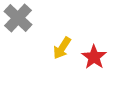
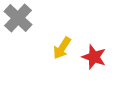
red star: rotated 15 degrees counterclockwise
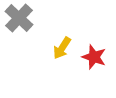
gray cross: moved 1 px right
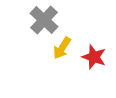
gray cross: moved 25 px right, 2 px down
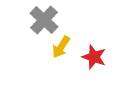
yellow arrow: moved 1 px left, 1 px up
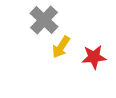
red star: rotated 25 degrees counterclockwise
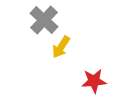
red star: moved 24 px down
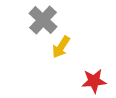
gray cross: moved 1 px left
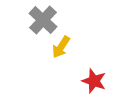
red star: rotated 25 degrees clockwise
